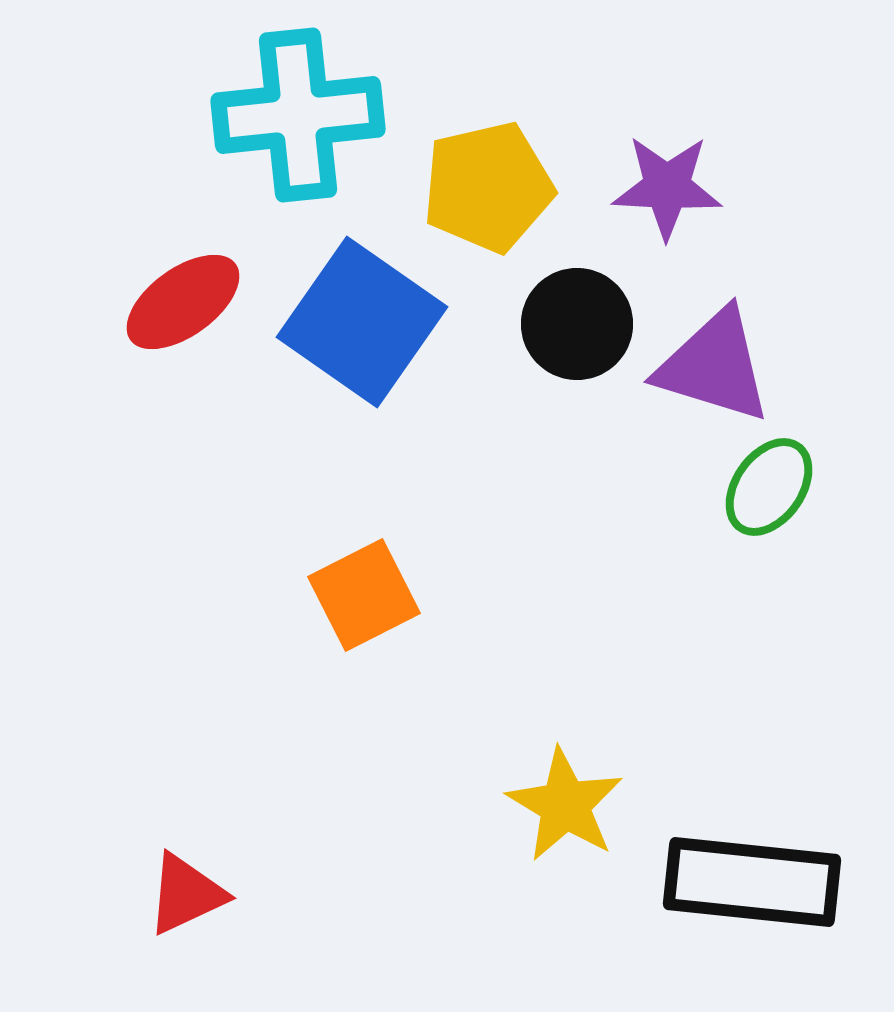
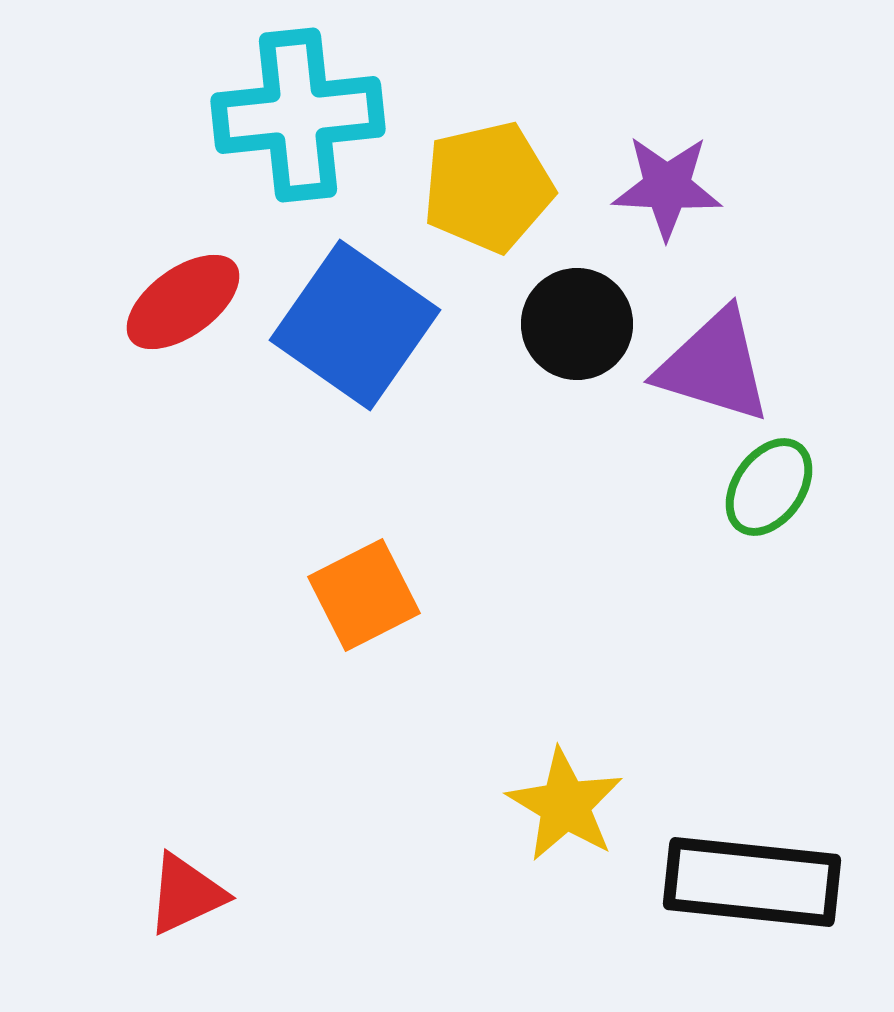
blue square: moved 7 px left, 3 px down
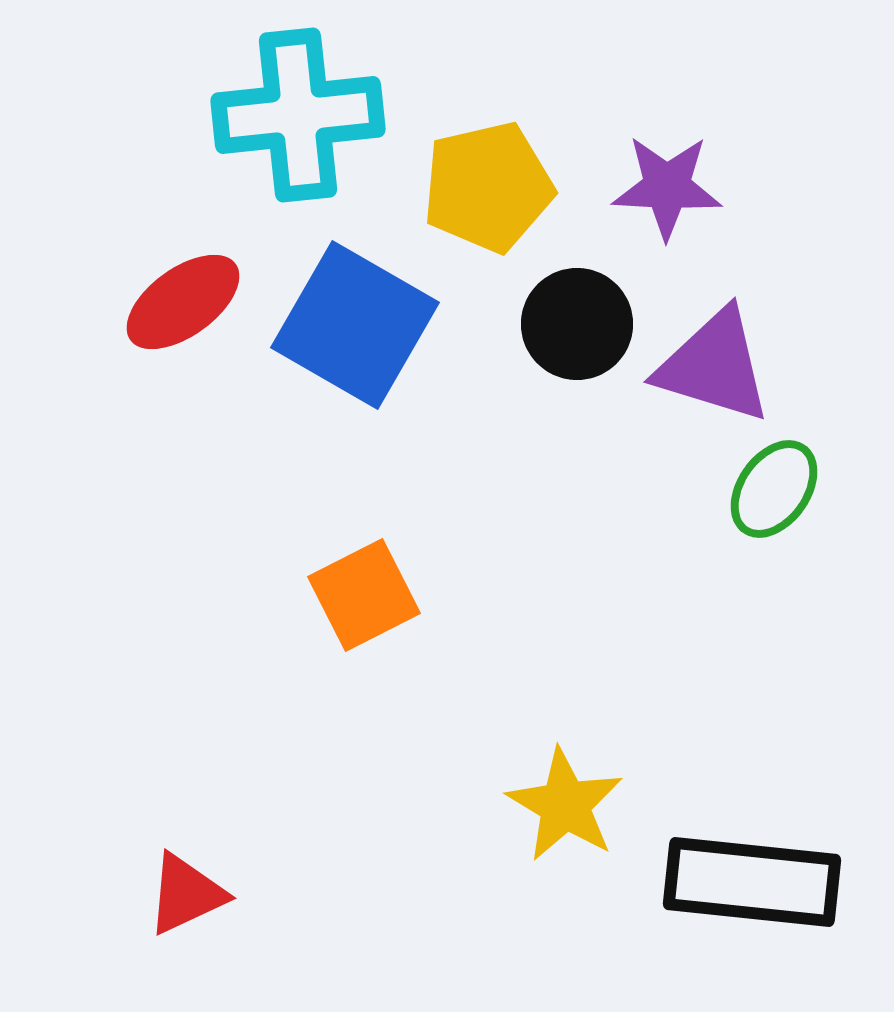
blue square: rotated 5 degrees counterclockwise
green ellipse: moved 5 px right, 2 px down
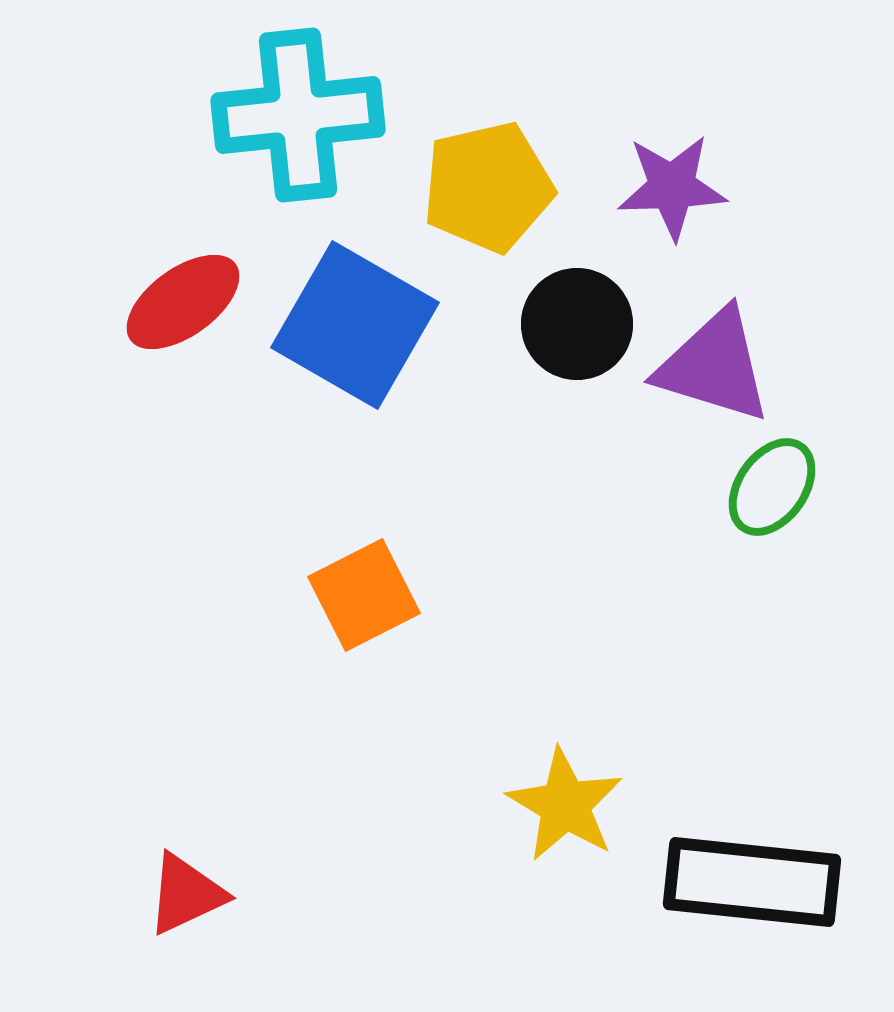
purple star: moved 5 px right; rotated 5 degrees counterclockwise
green ellipse: moved 2 px left, 2 px up
